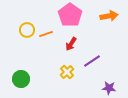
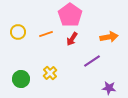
orange arrow: moved 21 px down
yellow circle: moved 9 px left, 2 px down
red arrow: moved 1 px right, 5 px up
yellow cross: moved 17 px left, 1 px down
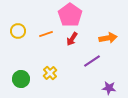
yellow circle: moved 1 px up
orange arrow: moved 1 px left, 1 px down
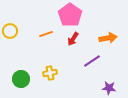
yellow circle: moved 8 px left
red arrow: moved 1 px right
yellow cross: rotated 32 degrees clockwise
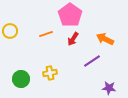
orange arrow: moved 3 px left, 1 px down; rotated 144 degrees counterclockwise
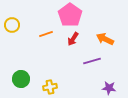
yellow circle: moved 2 px right, 6 px up
purple line: rotated 18 degrees clockwise
yellow cross: moved 14 px down
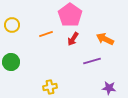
green circle: moved 10 px left, 17 px up
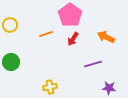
yellow circle: moved 2 px left
orange arrow: moved 1 px right, 2 px up
purple line: moved 1 px right, 3 px down
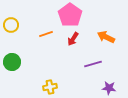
yellow circle: moved 1 px right
green circle: moved 1 px right
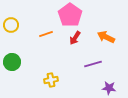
red arrow: moved 2 px right, 1 px up
yellow cross: moved 1 px right, 7 px up
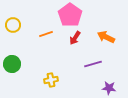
yellow circle: moved 2 px right
green circle: moved 2 px down
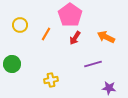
yellow circle: moved 7 px right
orange line: rotated 40 degrees counterclockwise
